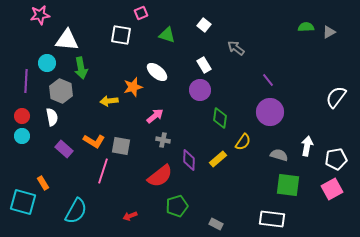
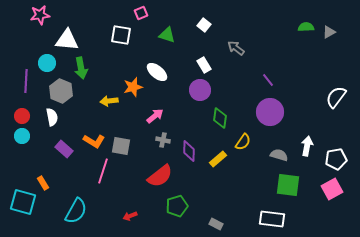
purple diamond at (189, 160): moved 9 px up
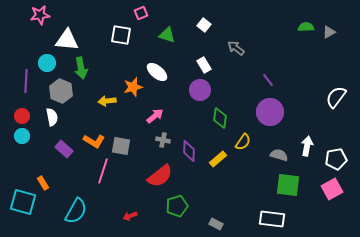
yellow arrow at (109, 101): moved 2 px left
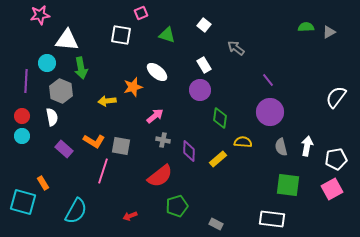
yellow semicircle at (243, 142): rotated 120 degrees counterclockwise
gray semicircle at (279, 155): moved 2 px right, 8 px up; rotated 120 degrees counterclockwise
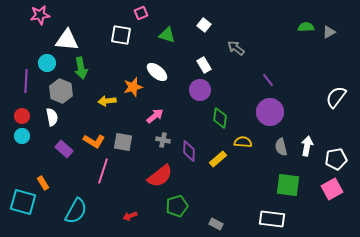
gray square at (121, 146): moved 2 px right, 4 px up
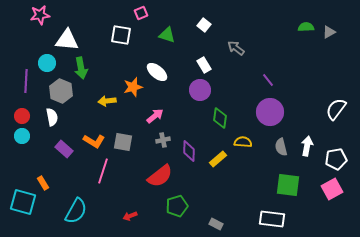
white semicircle at (336, 97): moved 12 px down
gray cross at (163, 140): rotated 24 degrees counterclockwise
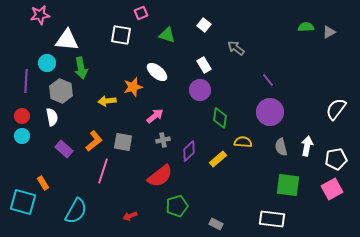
orange L-shape at (94, 141): rotated 70 degrees counterclockwise
purple diamond at (189, 151): rotated 45 degrees clockwise
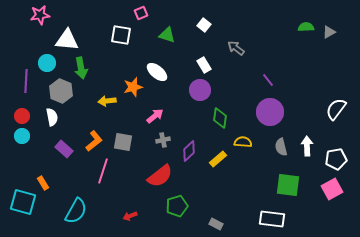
white arrow at (307, 146): rotated 12 degrees counterclockwise
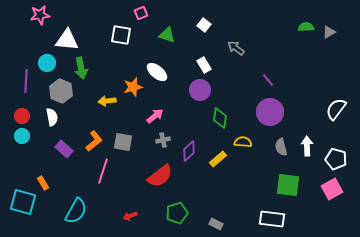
white pentagon at (336, 159): rotated 25 degrees clockwise
green pentagon at (177, 206): moved 7 px down
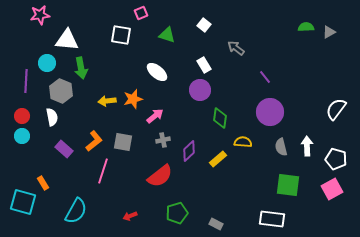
purple line at (268, 80): moved 3 px left, 3 px up
orange star at (133, 87): moved 12 px down
